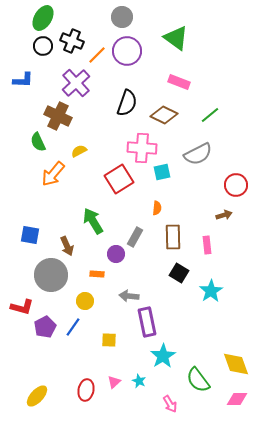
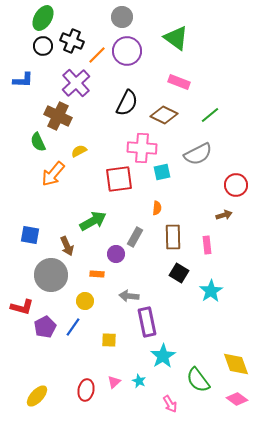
black semicircle at (127, 103): rotated 8 degrees clockwise
red square at (119, 179): rotated 24 degrees clockwise
green arrow at (93, 221): rotated 92 degrees clockwise
pink diamond at (237, 399): rotated 35 degrees clockwise
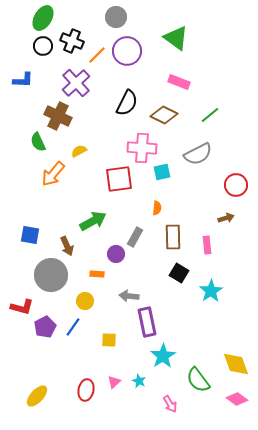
gray circle at (122, 17): moved 6 px left
brown arrow at (224, 215): moved 2 px right, 3 px down
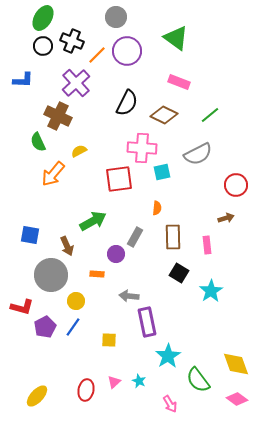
yellow circle at (85, 301): moved 9 px left
cyan star at (163, 356): moved 5 px right
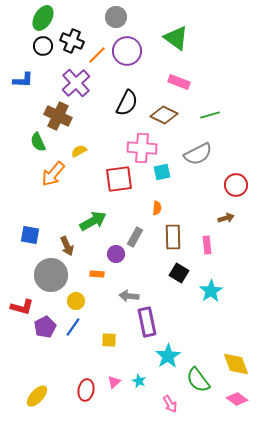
green line at (210, 115): rotated 24 degrees clockwise
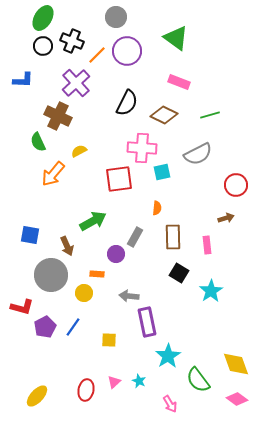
yellow circle at (76, 301): moved 8 px right, 8 px up
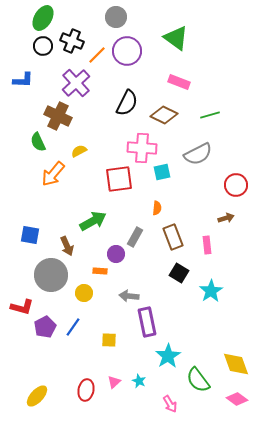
brown rectangle at (173, 237): rotated 20 degrees counterclockwise
orange rectangle at (97, 274): moved 3 px right, 3 px up
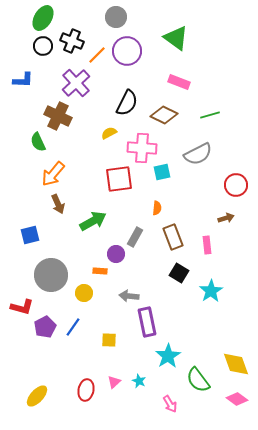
yellow semicircle at (79, 151): moved 30 px right, 18 px up
blue square at (30, 235): rotated 24 degrees counterclockwise
brown arrow at (67, 246): moved 9 px left, 42 px up
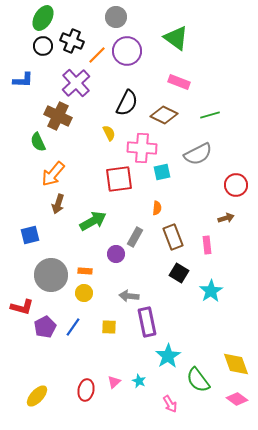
yellow semicircle at (109, 133): rotated 91 degrees clockwise
brown arrow at (58, 204): rotated 42 degrees clockwise
orange rectangle at (100, 271): moved 15 px left
yellow square at (109, 340): moved 13 px up
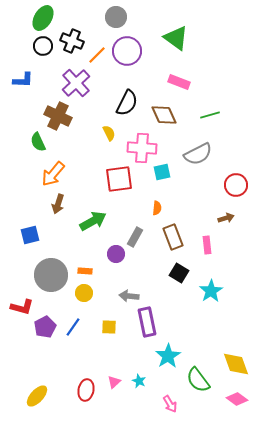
brown diamond at (164, 115): rotated 40 degrees clockwise
